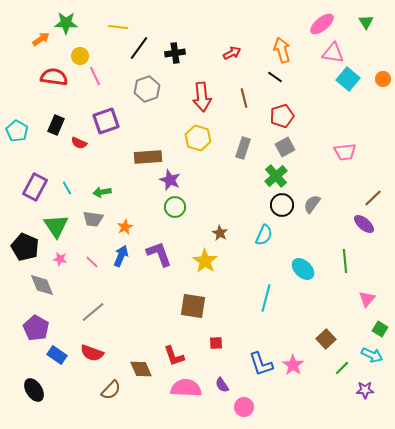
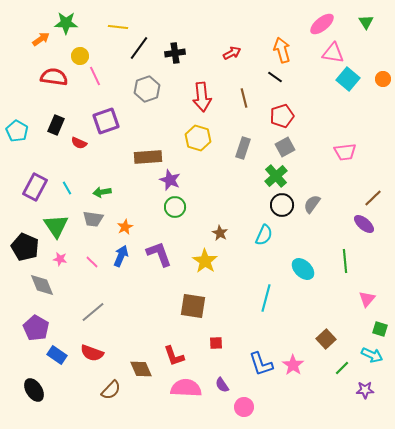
green square at (380, 329): rotated 14 degrees counterclockwise
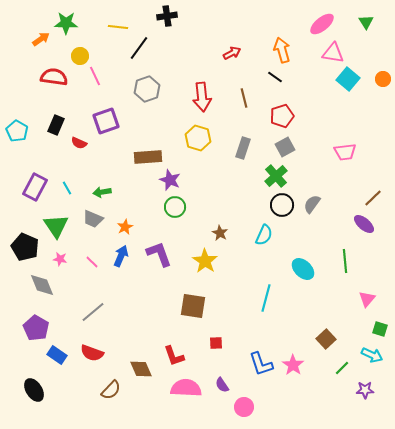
black cross at (175, 53): moved 8 px left, 37 px up
gray trapezoid at (93, 219): rotated 15 degrees clockwise
